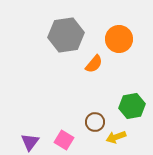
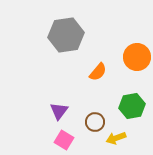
orange circle: moved 18 px right, 18 px down
orange semicircle: moved 4 px right, 8 px down
yellow arrow: moved 1 px down
purple triangle: moved 29 px right, 31 px up
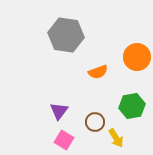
gray hexagon: rotated 16 degrees clockwise
orange semicircle: rotated 30 degrees clockwise
yellow arrow: rotated 102 degrees counterclockwise
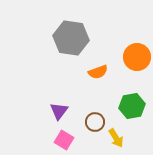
gray hexagon: moved 5 px right, 3 px down
